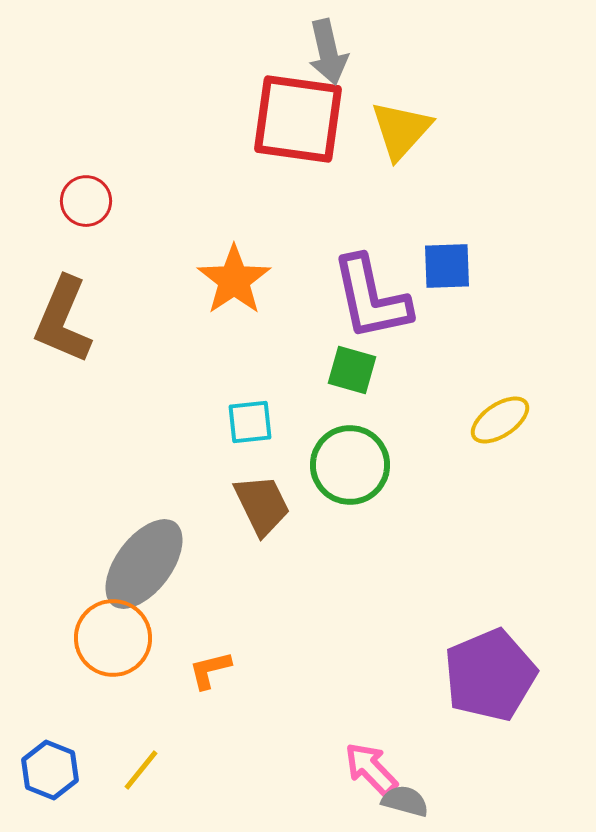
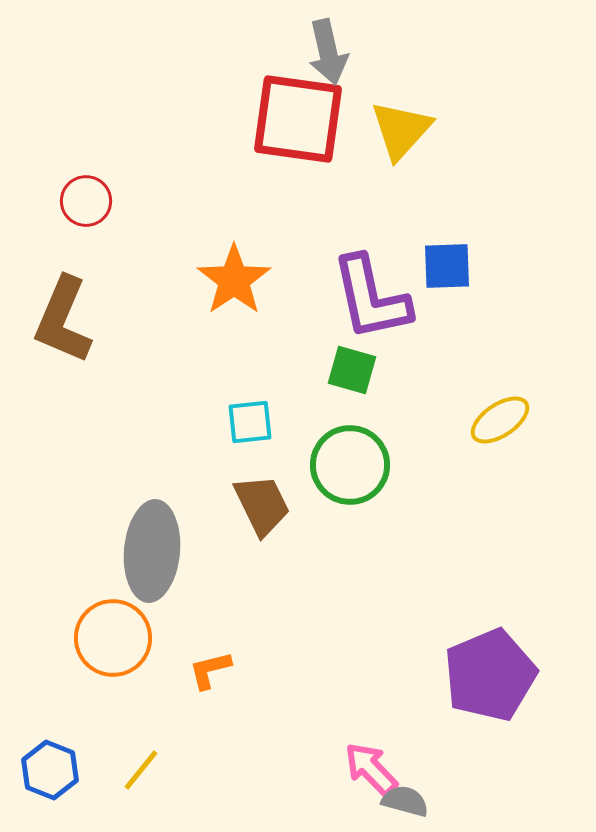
gray ellipse: moved 8 px right, 13 px up; rotated 32 degrees counterclockwise
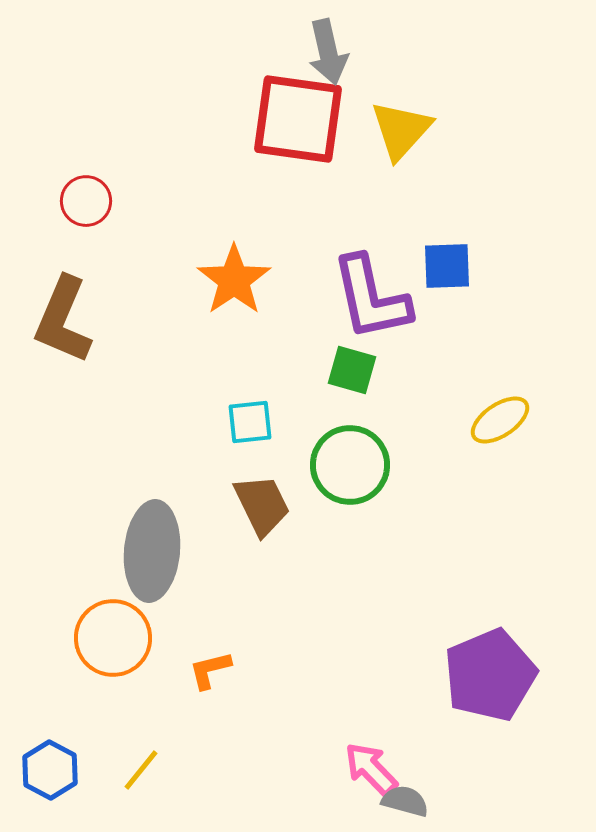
blue hexagon: rotated 6 degrees clockwise
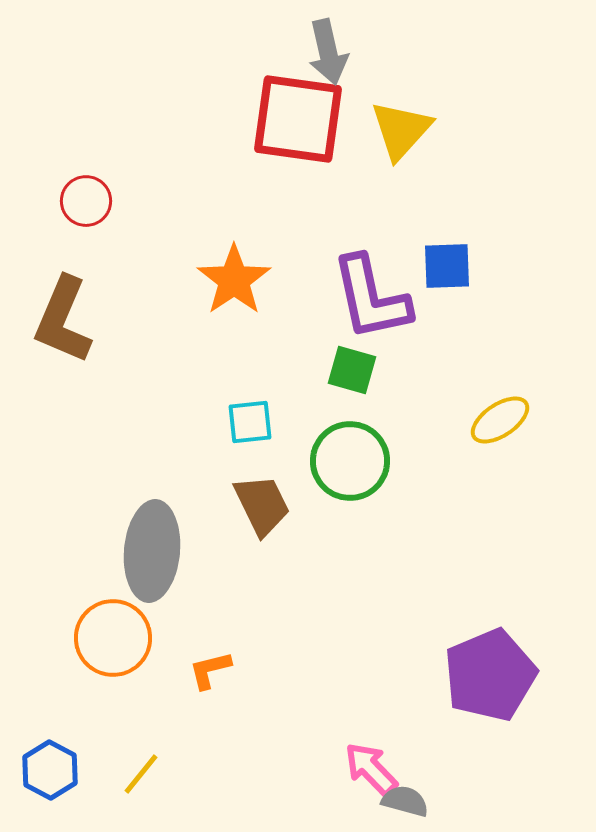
green circle: moved 4 px up
yellow line: moved 4 px down
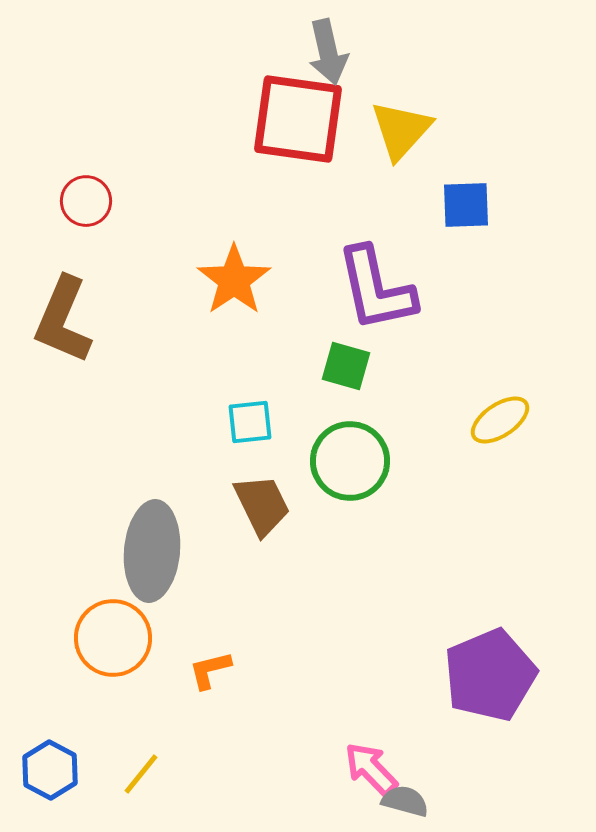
blue square: moved 19 px right, 61 px up
purple L-shape: moved 5 px right, 9 px up
green square: moved 6 px left, 4 px up
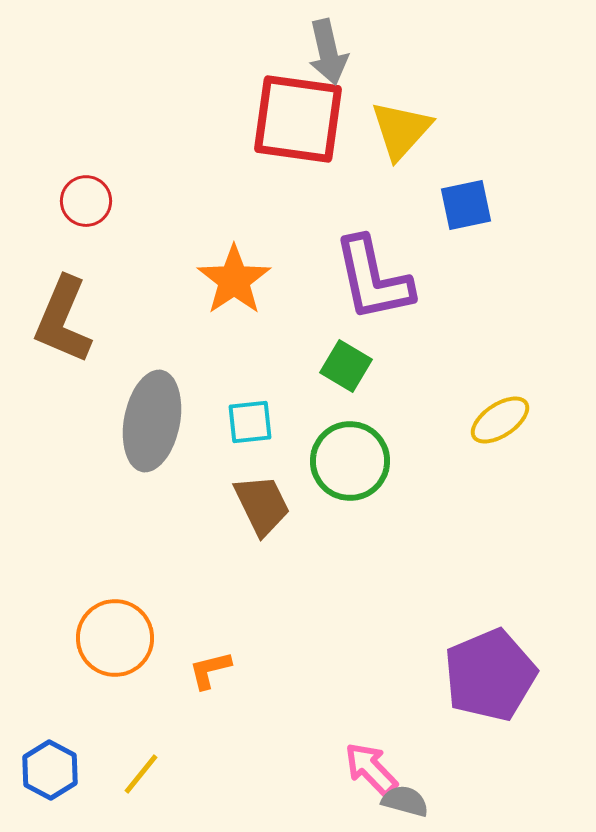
blue square: rotated 10 degrees counterclockwise
purple L-shape: moved 3 px left, 10 px up
green square: rotated 15 degrees clockwise
gray ellipse: moved 130 px up; rotated 6 degrees clockwise
orange circle: moved 2 px right
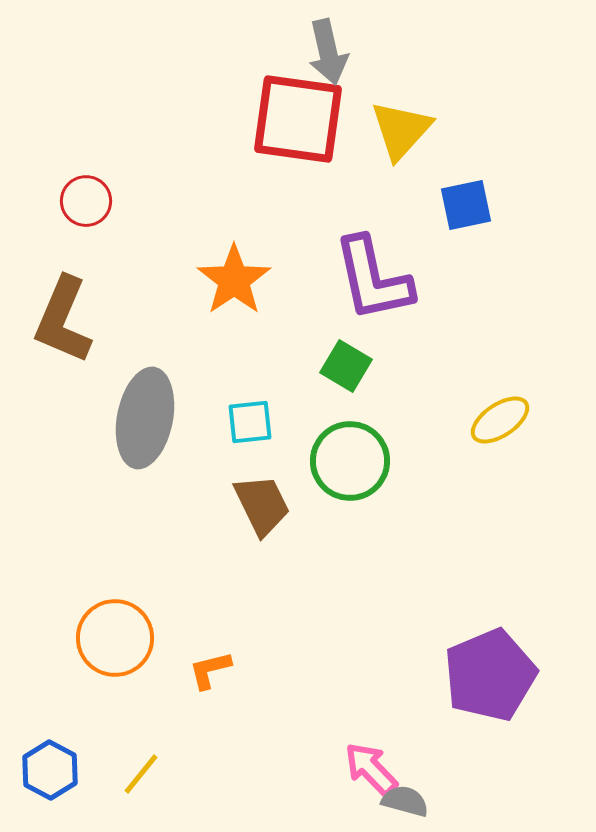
gray ellipse: moved 7 px left, 3 px up
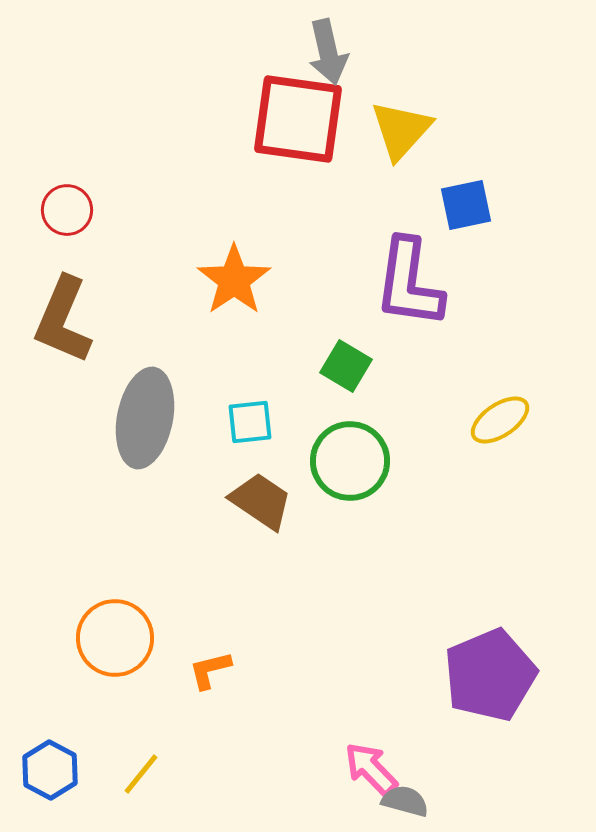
red circle: moved 19 px left, 9 px down
purple L-shape: moved 36 px right, 4 px down; rotated 20 degrees clockwise
brown trapezoid: moved 1 px left, 4 px up; rotated 30 degrees counterclockwise
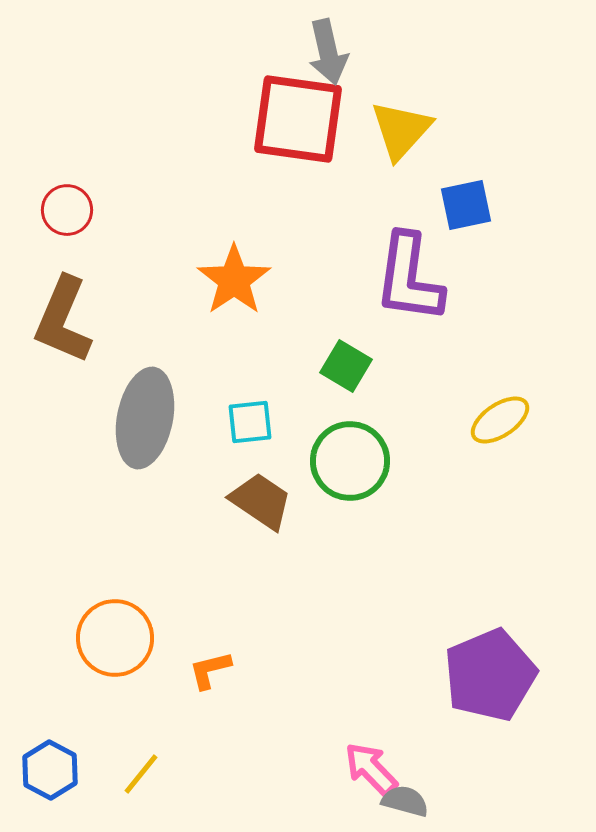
purple L-shape: moved 5 px up
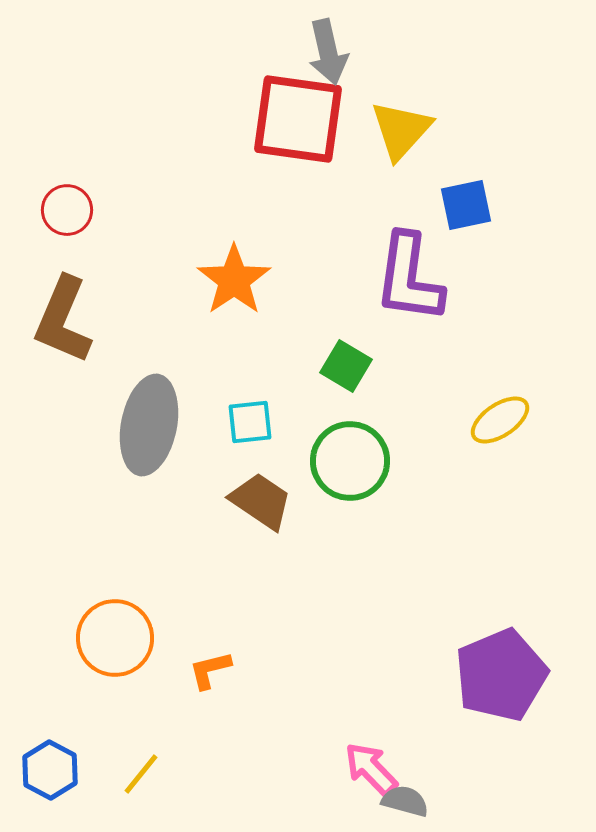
gray ellipse: moved 4 px right, 7 px down
purple pentagon: moved 11 px right
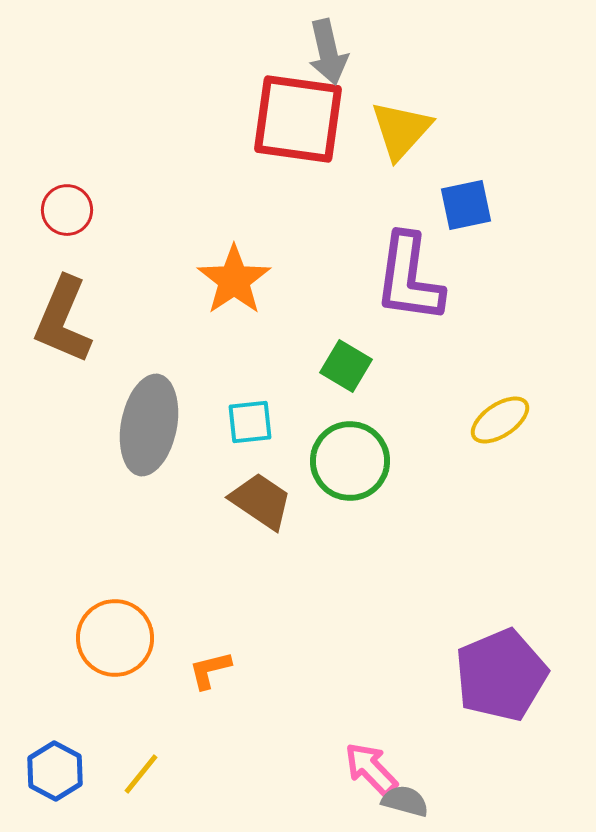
blue hexagon: moved 5 px right, 1 px down
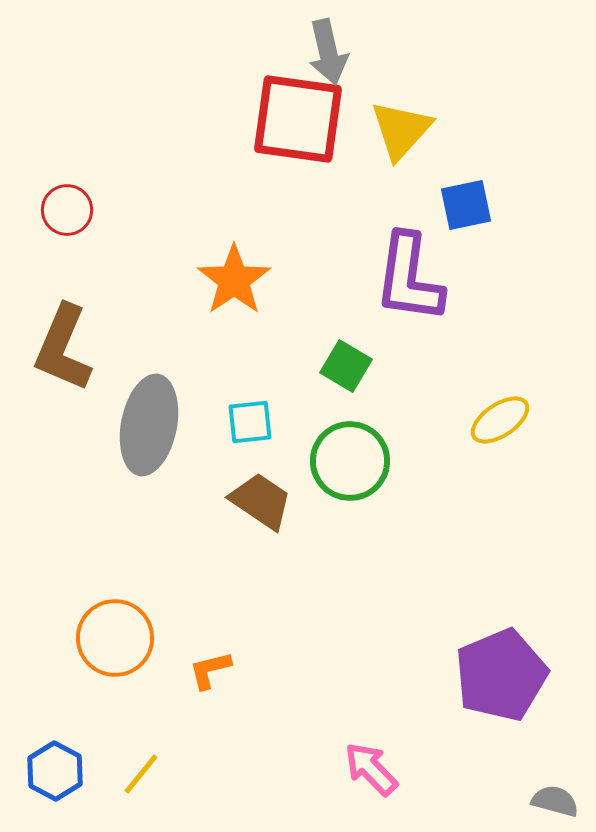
brown L-shape: moved 28 px down
gray semicircle: moved 150 px right
